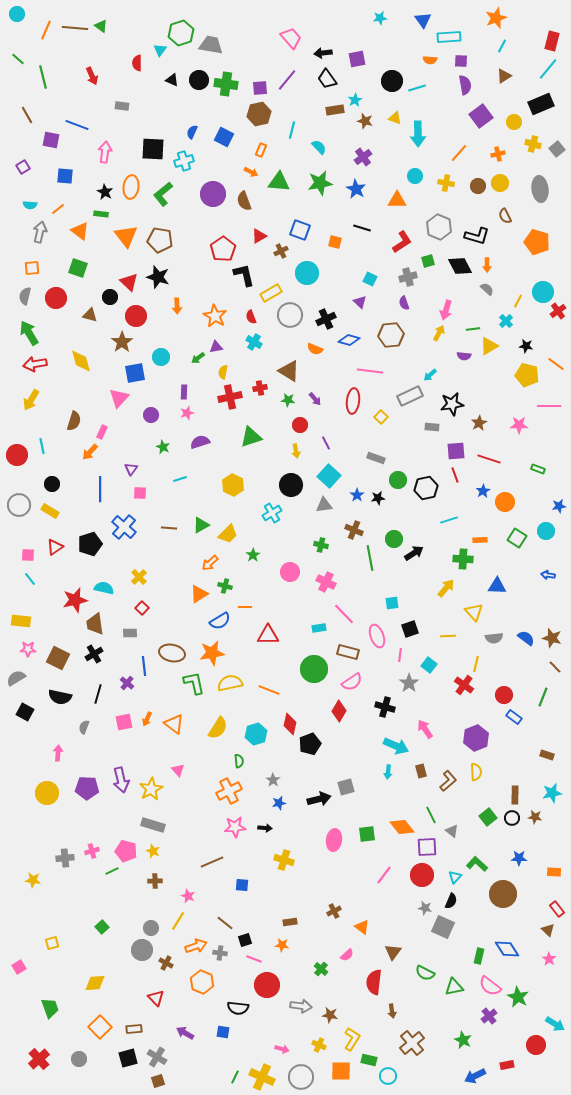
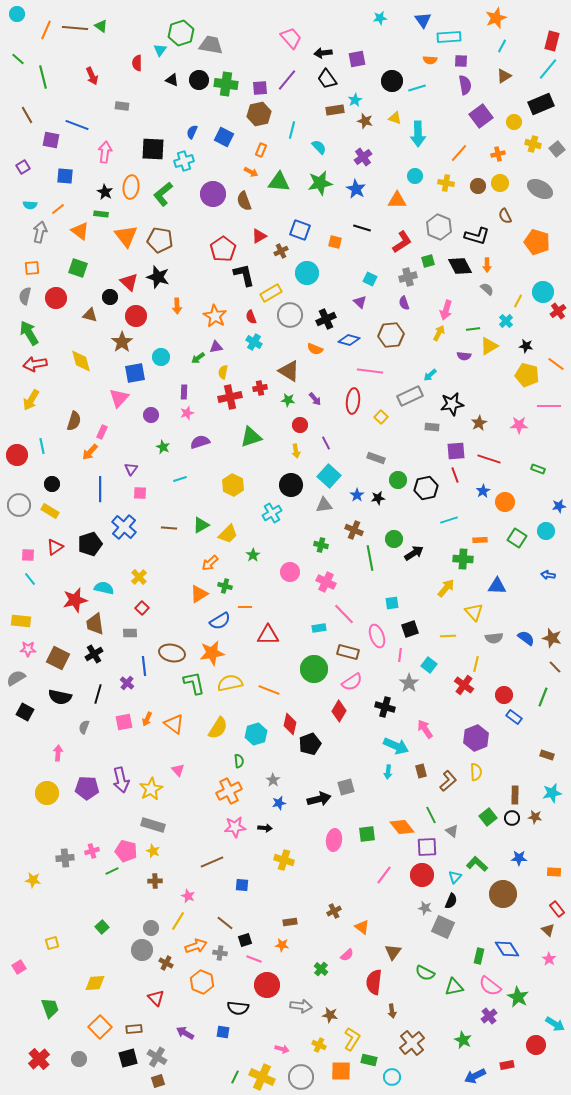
gray ellipse at (540, 189): rotated 55 degrees counterclockwise
cyan circle at (388, 1076): moved 4 px right, 1 px down
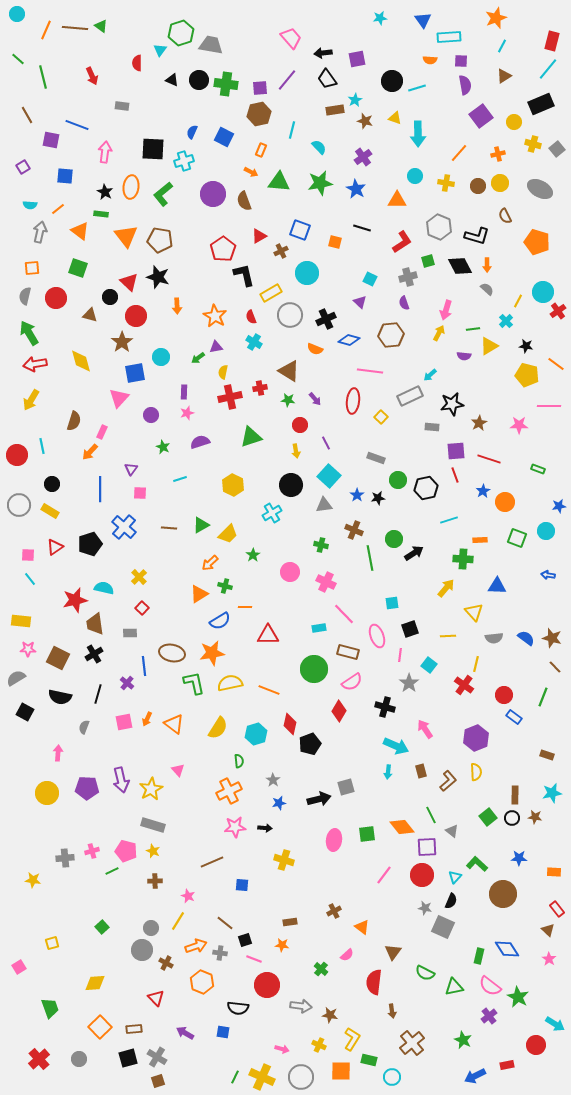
green square at (517, 538): rotated 12 degrees counterclockwise
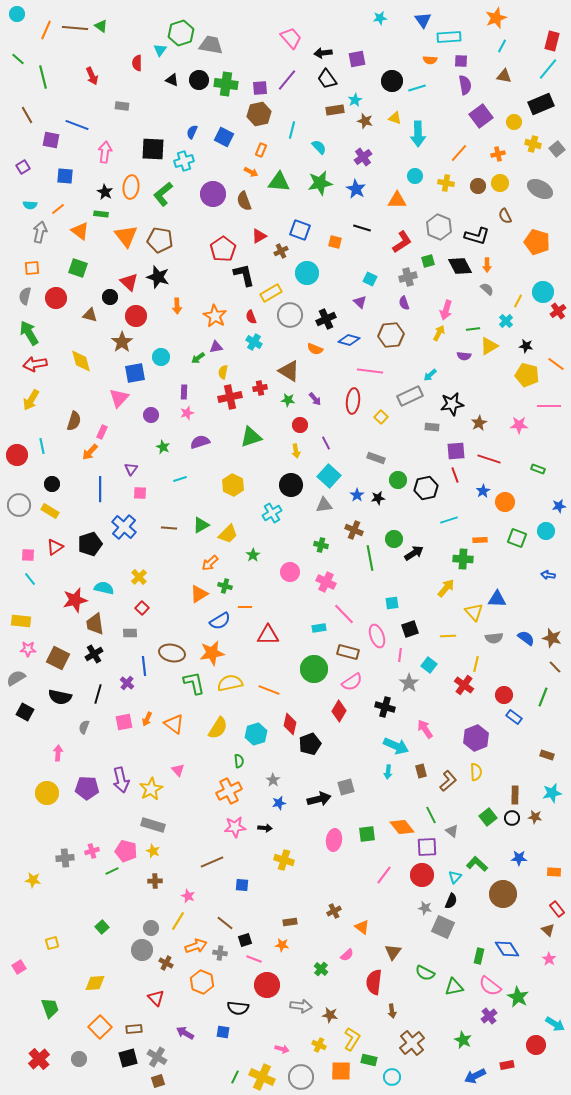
brown triangle at (504, 76): rotated 42 degrees clockwise
blue triangle at (497, 586): moved 13 px down
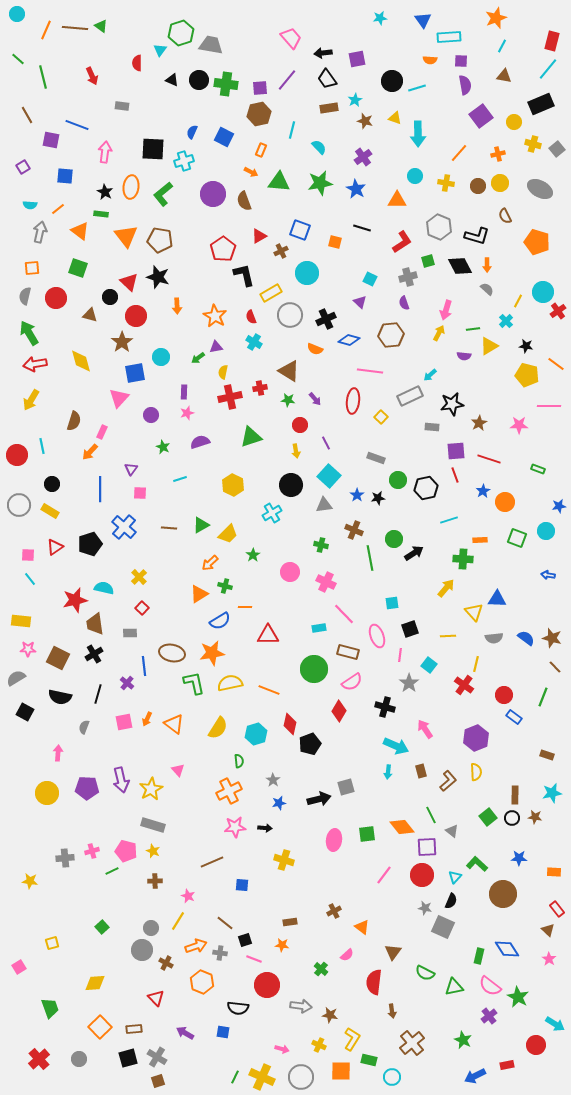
brown rectangle at (335, 110): moved 6 px left, 2 px up
yellow star at (33, 880): moved 3 px left, 1 px down
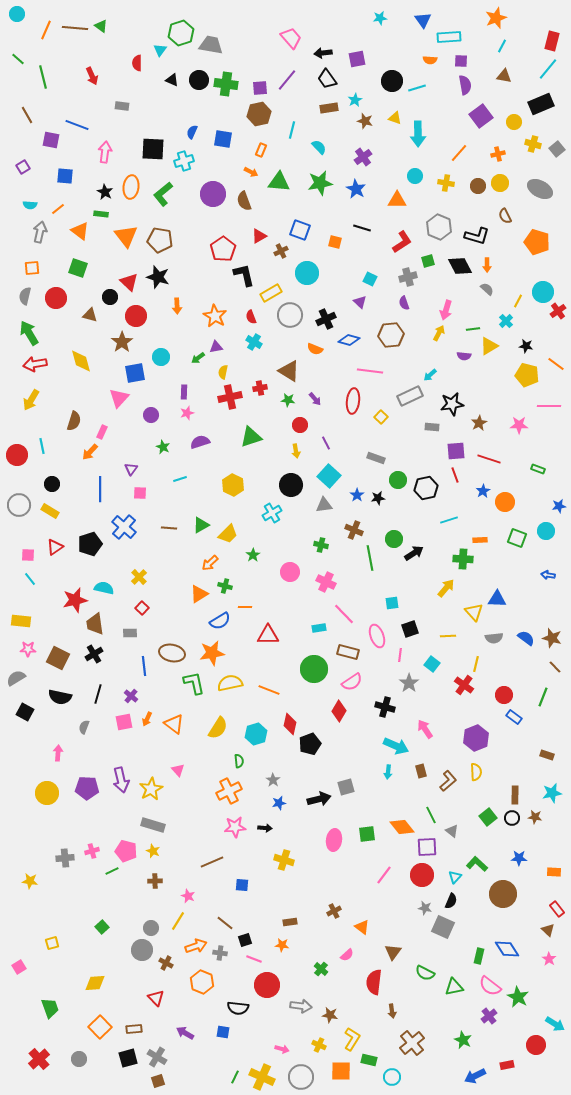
blue square at (224, 137): moved 1 px left, 2 px down; rotated 18 degrees counterclockwise
cyan square at (429, 665): moved 3 px right, 1 px up
purple cross at (127, 683): moved 4 px right, 13 px down
